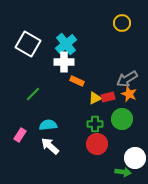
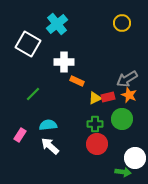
cyan cross: moved 9 px left, 20 px up
orange star: moved 1 px down
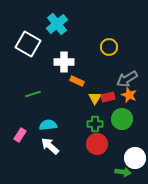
yellow circle: moved 13 px left, 24 px down
green line: rotated 28 degrees clockwise
yellow triangle: rotated 32 degrees counterclockwise
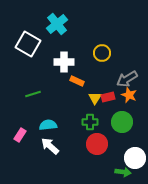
yellow circle: moved 7 px left, 6 px down
green circle: moved 3 px down
green cross: moved 5 px left, 2 px up
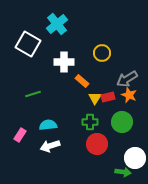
orange rectangle: moved 5 px right; rotated 16 degrees clockwise
white arrow: rotated 60 degrees counterclockwise
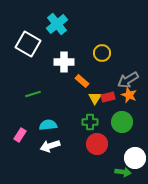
gray arrow: moved 1 px right, 1 px down
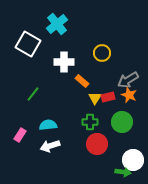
green line: rotated 35 degrees counterclockwise
white circle: moved 2 px left, 2 px down
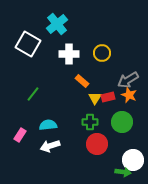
white cross: moved 5 px right, 8 px up
